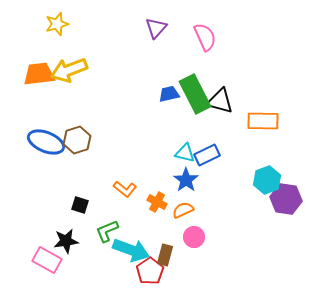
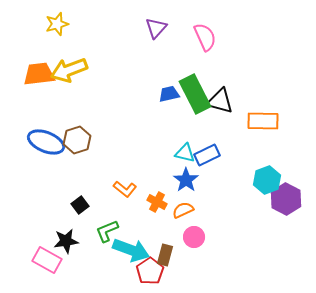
purple hexagon: rotated 20 degrees clockwise
black square: rotated 36 degrees clockwise
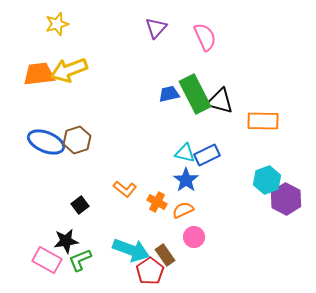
green L-shape: moved 27 px left, 29 px down
brown rectangle: rotated 50 degrees counterclockwise
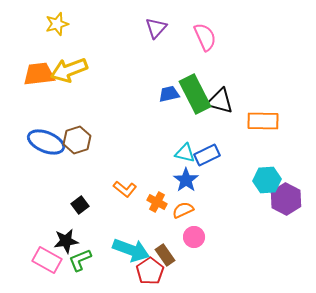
cyan hexagon: rotated 16 degrees clockwise
